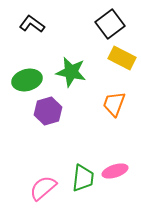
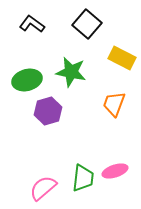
black square: moved 23 px left; rotated 12 degrees counterclockwise
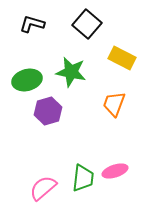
black L-shape: rotated 20 degrees counterclockwise
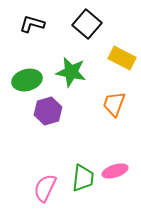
pink semicircle: moved 2 px right; rotated 24 degrees counterclockwise
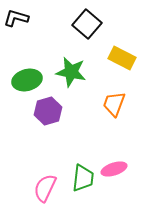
black L-shape: moved 16 px left, 6 px up
pink ellipse: moved 1 px left, 2 px up
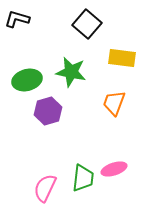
black L-shape: moved 1 px right, 1 px down
yellow rectangle: rotated 20 degrees counterclockwise
orange trapezoid: moved 1 px up
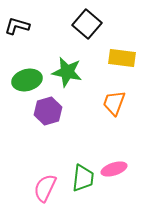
black L-shape: moved 7 px down
green star: moved 4 px left
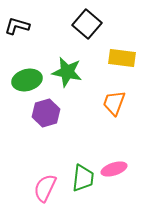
purple hexagon: moved 2 px left, 2 px down
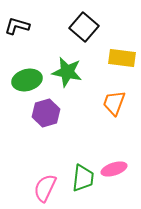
black square: moved 3 px left, 3 px down
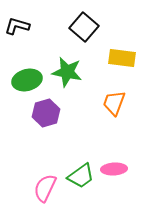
pink ellipse: rotated 15 degrees clockwise
green trapezoid: moved 2 px left, 2 px up; rotated 48 degrees clockwise
